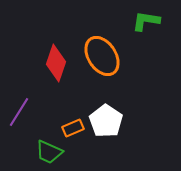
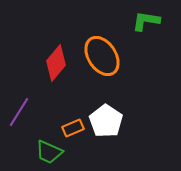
red diamond: rotated 21 degrees clockwise
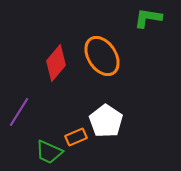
green L-shape: moved 2 px right, 3 px up
orange rectangle: moved 3 px right, 9 px down
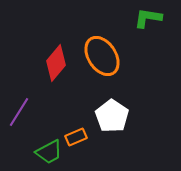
white pentagon: moved 6 px right, 5 px up
green trapezoid: rotated 52 degrees counterclockwise
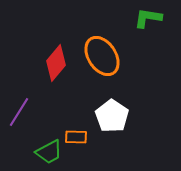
orange rectangle: rotated 25 degrees clockwise
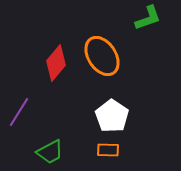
green L-shape: rotated 152 degrees clockwise
orange rectangle: moved 32 px right, 13 px down
green trapezoid: moved 1 px right
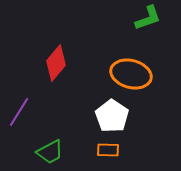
orange ellipse: moved 29 px right, 18 px down; rotated 42 degrees counterclockwise
